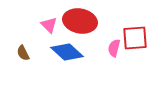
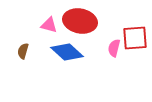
pink triangle: rotated 30 degrees counterclockwise
brown semicircle: moved 2 px up; rotated 42 degrees clockwise
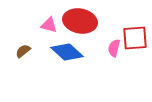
brown semicircle: rotated 35 degrees clockwise
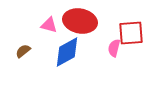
red square: moved 4 px left, 5 px up
blue diamond: rotated 72 degrees counterclockwise
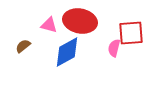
brown semicircle: moved 5 px up
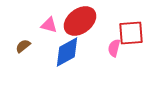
red ellipse: rotated 48 degrees counterclockwise
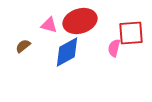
red ellipse: rotated 20 degrees clockwise
